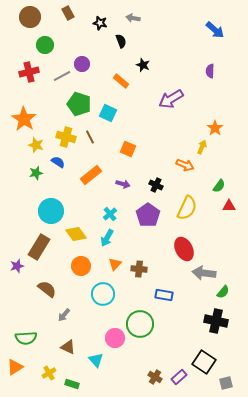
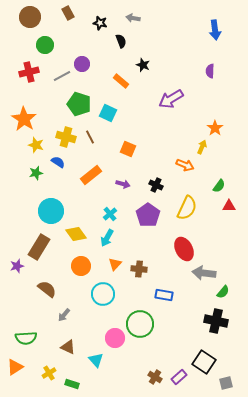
blue arrow at (215, 30): rotated 42 degrees clockwise
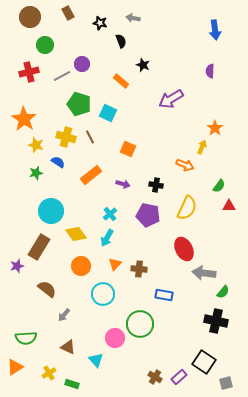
black cross at (156, 185): rotated 16 degrees counterclockwise
purple pentagon at (148, 215): rotated 25 degrees counterclockwise
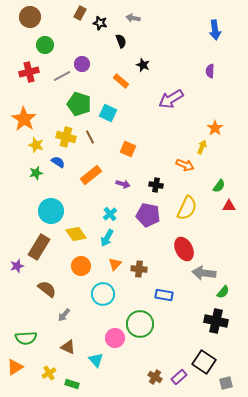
brown rectangle at (68, 13): moved 12 px right; rotated 56 degrees clockwise
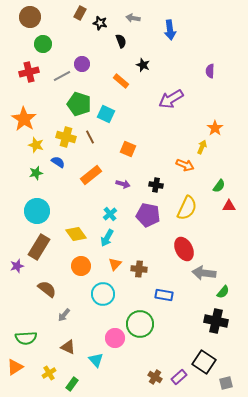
blue arrow at (215, 30): moved 45 px left
green circle at (45, 45): moved 2 px left, 1 px up
cyan square at (108, 113): moved 2 px left, 1 px down
cyan circle at (51, 211): moved 14 px left
green rectangle at (72, 384): rotated 72 degrees counterclockwise
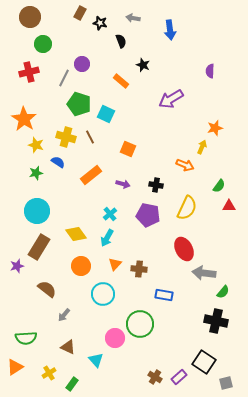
gray line at (62, 76): moved 2 px right, 2 px down; rotated 36 degrees counterclockwise
orange star at (215, 128): rotated 21 degrees clockwise
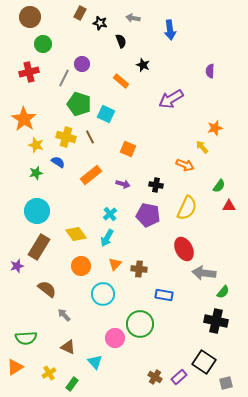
yellow arrow at (202, 147): rotated 64 degrees counterclockwise
gray arrow at (64, 315): rotated 96 degrees clockwise
cyan triangle at (96, 360): moved 1 px left, 2 px down
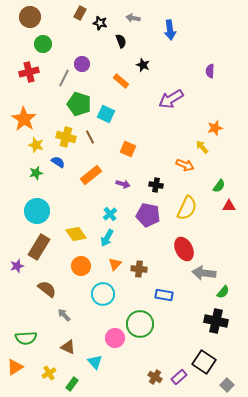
gray square at (226, 383): moved 1 px right, 2 px down; rotated 32 degrees counterclockwise
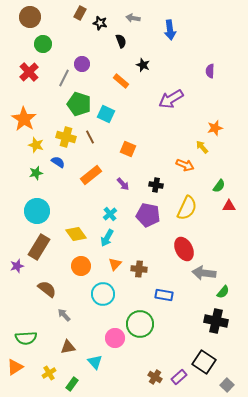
red cross at (29, 72): rotated 30 degrees counterclockwise
purple arrow at (123, 184): rotated 32 degrees clockwise
brown triangle at (68, 347): rotated 35 degrees counterclockwise
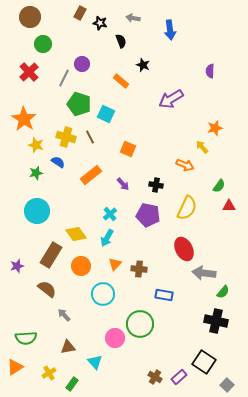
brown rectangle at (39, 247): moved 12 px right, 8 px down
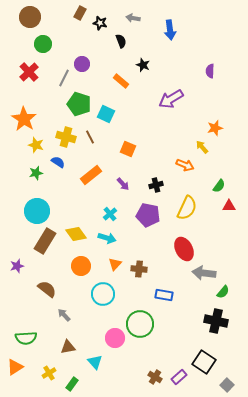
black cross at (156, 185): rotated 24 degrees counterclockwise
cyan arrow at (107, 238): rotated 102 degrees counterclockwise
brown rectangle at (51, 255): moved 6 px left, 14 px up
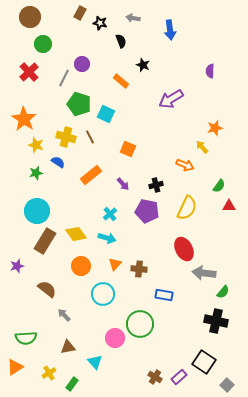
purple pentagon at (148, 215): moved 1 px left, 4 px up
